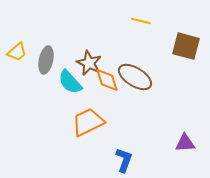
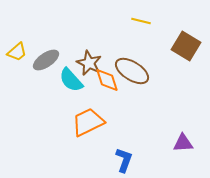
brown square: rotated 16 degrees clockwise
gray ellipse: rotated 44 degrees clockwise
brown ellipse: moved 3 px left, 6 px up
cyan semicircle: moved 1 px right, 2 px up
purple triangle: moved 2 px left
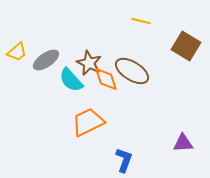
orange diamond: moved 1 px left, 1 px up
